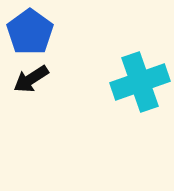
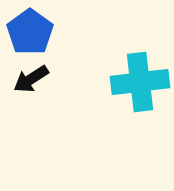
cyan cross: rotated 12 degrees clockwise
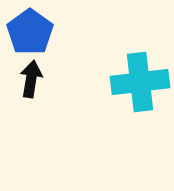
black arrow: rotated 132 degrees clockwise
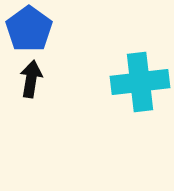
blue pentagon: moved 1 px left, 3 px up
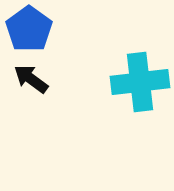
black arrow: rotated 63 degrees counterclockwise
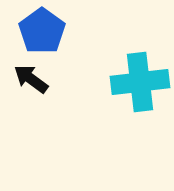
blue pentagon: moved 13 px right, 2 px down
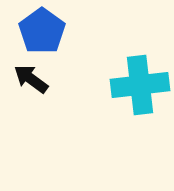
cyan cross: moved 3 px down
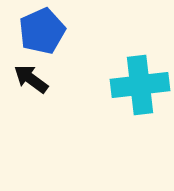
blue pentagon: rotated 12 degrees clockwise
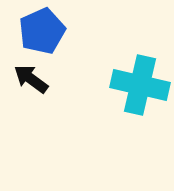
cyan cross: rotated 20 degrees clockwise
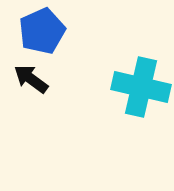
cyan cross: moved 1 px right, 2 px down
